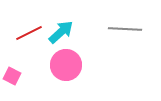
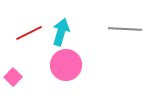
cyan arrow: rotated 32 degrees counterclockwise
pink square: moved 1 px right, 1 px down; rotated 18 degrees clockwise
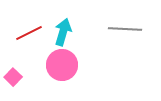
cyan arrow: moved 2 px right
pink circle: moved 4 px left
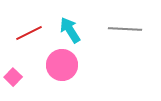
cyan arrow: moved 7 px right, 2 px up; rotated 48 degrees counterclockwise
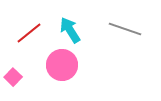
gray line: rotated 16 degrees clockwise
red line: rotated 12 degrees counterclockwise
